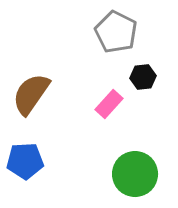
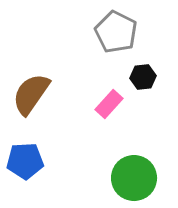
green circle: moved 1 px left, 4 px down
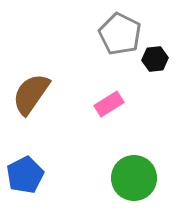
gray pentagon: moved 4 px right, 2 px down
black hexagon: moved 12 px right, 18 px up
pink rectangle: rotated 16 degrees clockwise
blue pentagon: moved 14 px down; rotated 24 degrees counterclockwise
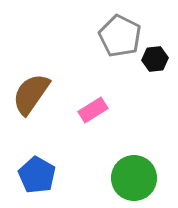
gray pentagon: moved 2 px down
pink rectangle: moved 16 px left, 6 px down
blue pentagon: moved 12 px right; rotated 15 degrees counterclockwise
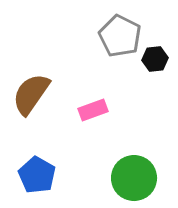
pink rectangle: rotated 12 degrees clockwise
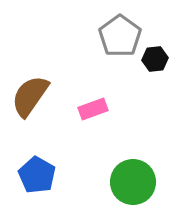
gray pentagon: rotated 9 degrees clockwise
brown semicircle: moved 1 px left, 2 px down
pink rectangle: moved 1 px up
green circle: moved 1 px left, 4 px down
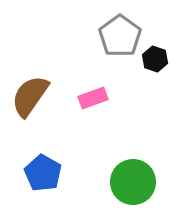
black hexagon: rotated 25 degrees clockwise
pink rectangle: moved 11 px up
blue pentagon: moved 6 px right, 2 px up
